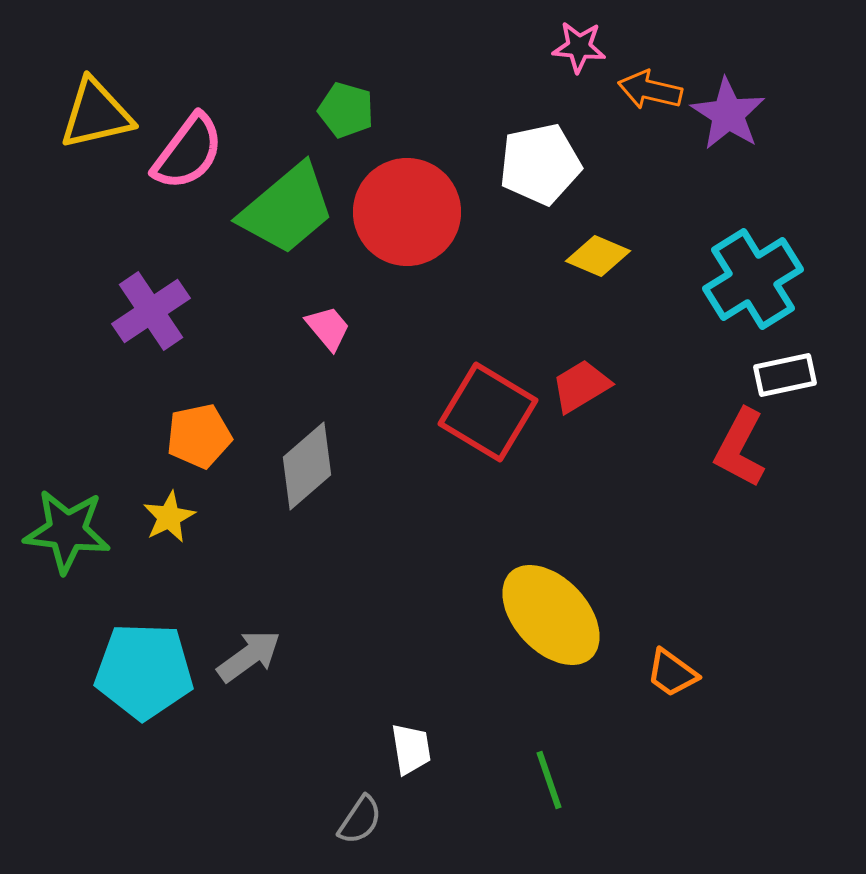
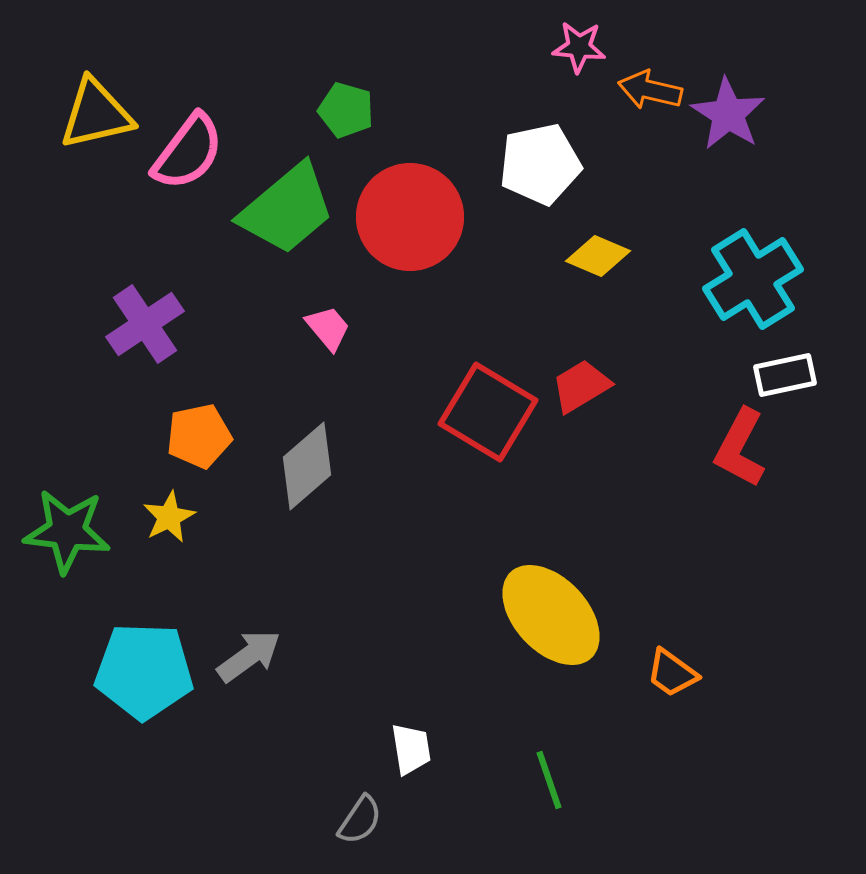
red circle: moved 3 px right, 5 px down
purple cross: moved 6 px left, 13 px down
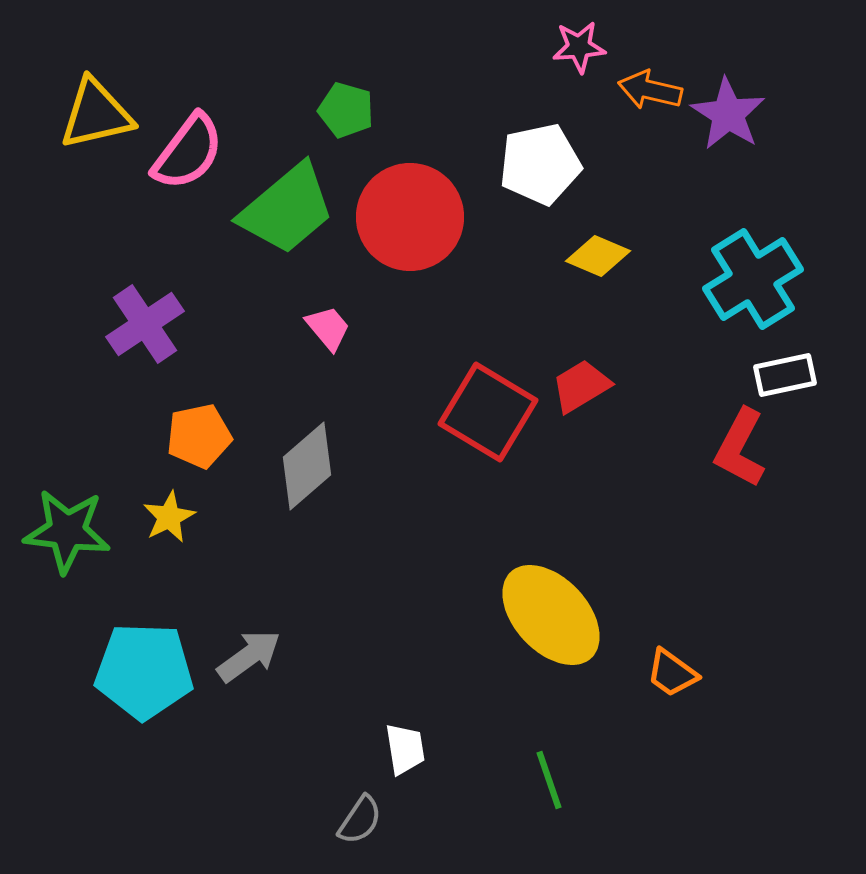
pink star: rotated 10 degrees counterclockwise
white trapezoid: moved 6 px left
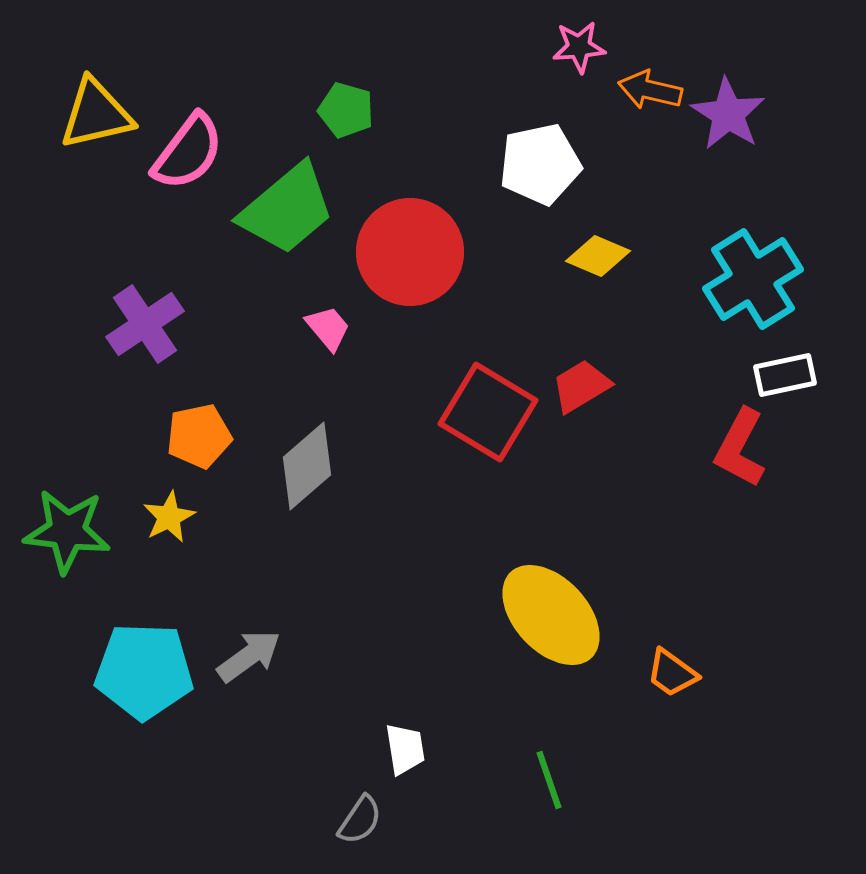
red circle: moved 35 px down
